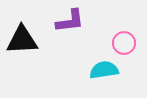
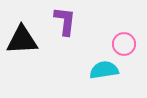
purple L-shape: moved 5 px left; rotated 76 degrees counterclockwise
pink circle: moved 1 px down
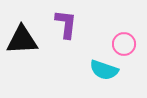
purple L-shape: moved 1 px right, 3 px down
cyan semicircle: rotated 152 degrees counterclockwise
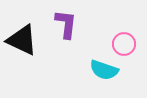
black triangle: rotated 28 degrees clockwise
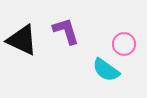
purple L-shape: moved 7 px down; rotated 24 degrees counterclockwise
cyan semicircle: moved 2 px right; rotated 16 degrees clockwise
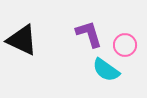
purple L-shape: moved 23 px right, 3 px down
pink circle: moved 1 px right, 1 px down
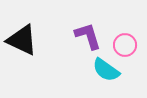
purple L-shape: moved 1 px left, 2 px down
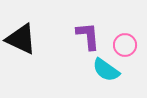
purple L-shape: rotated 12 degrees clockwise
black triangle: moved 1 px left, 1 px up
